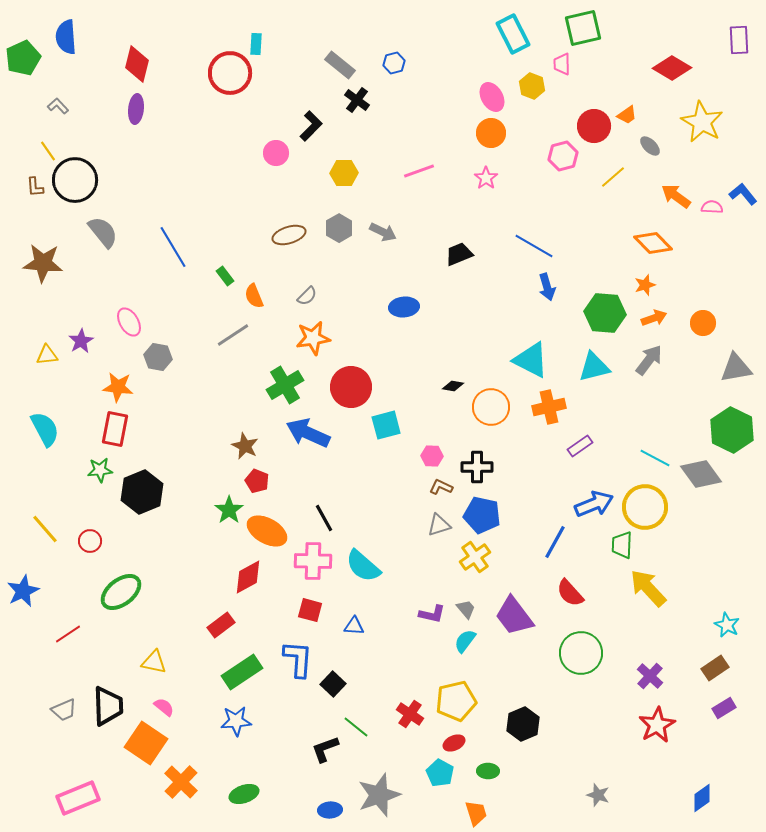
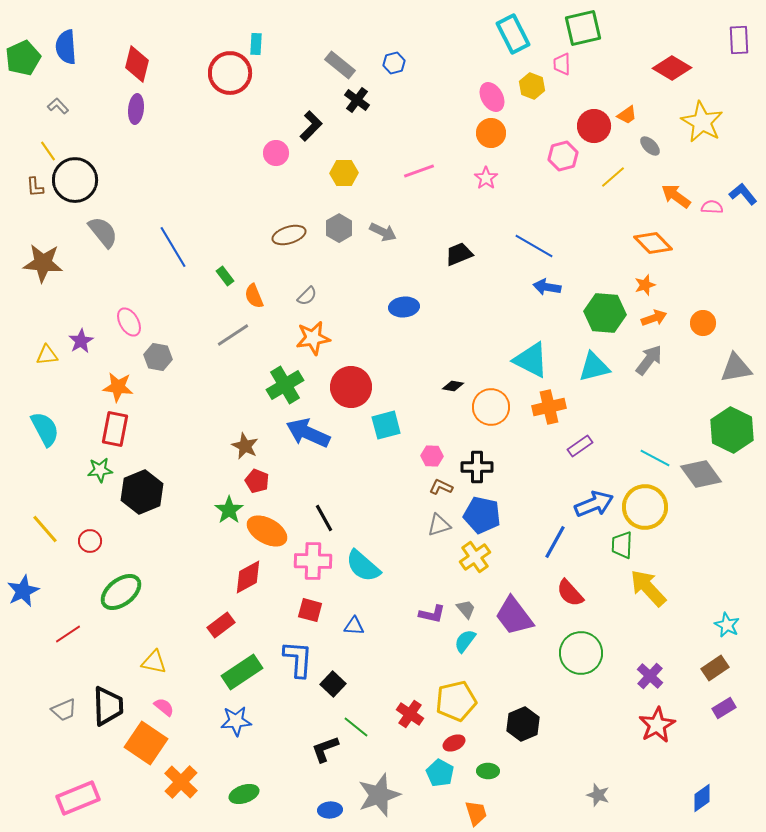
blue semicircle at (66, 37): moved 10 px down
blue arrow at (547, 287): rotated 116 degrees clockwise
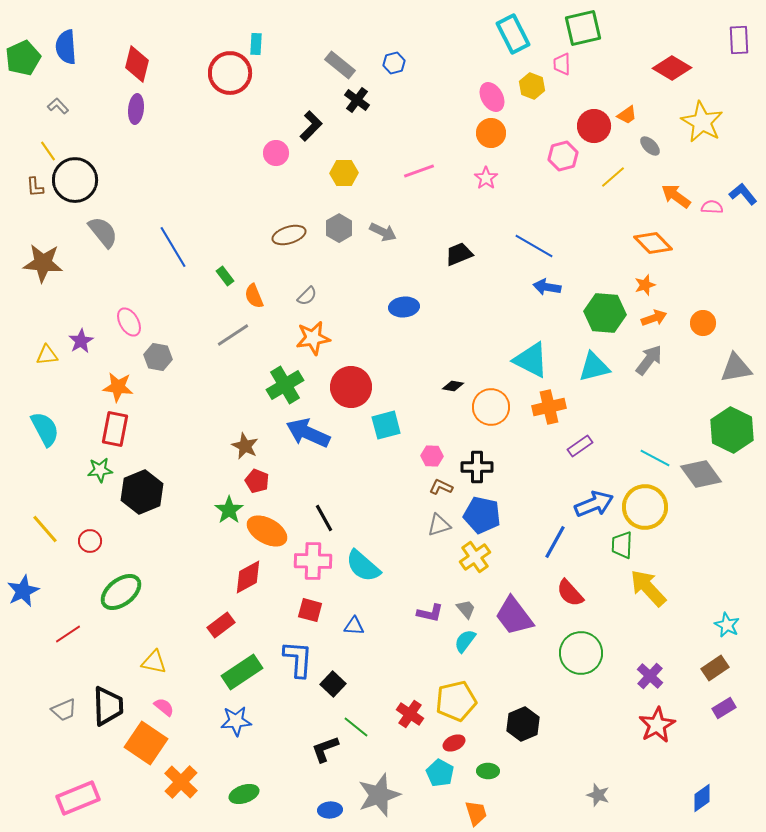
purple L-shape at (432, 614): moved 2 px left, 1 px up
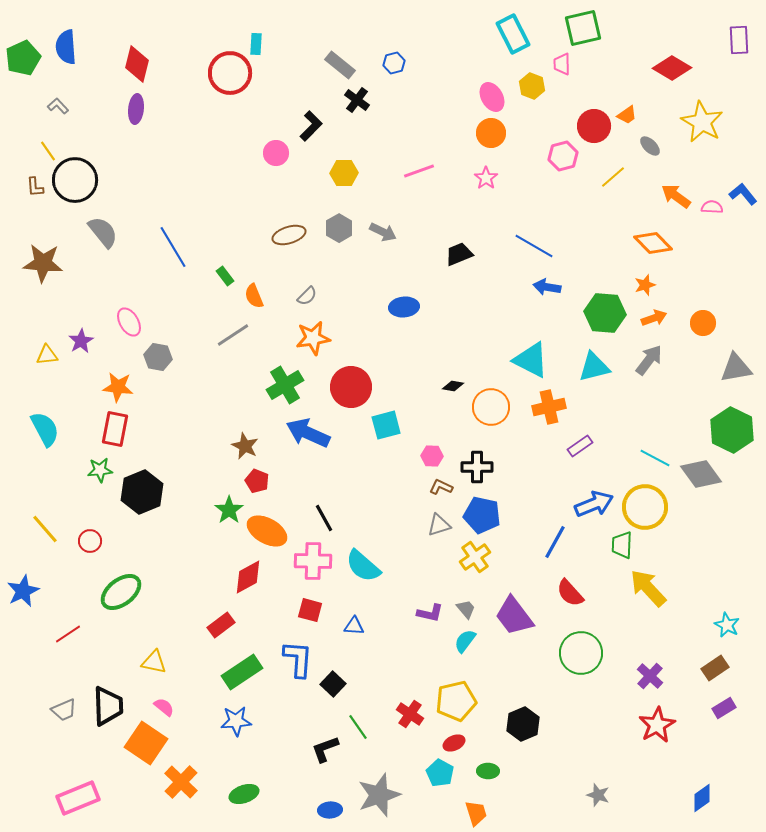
green line at (356, 727): moved 2 px right; rotated 16 degrees clockwise
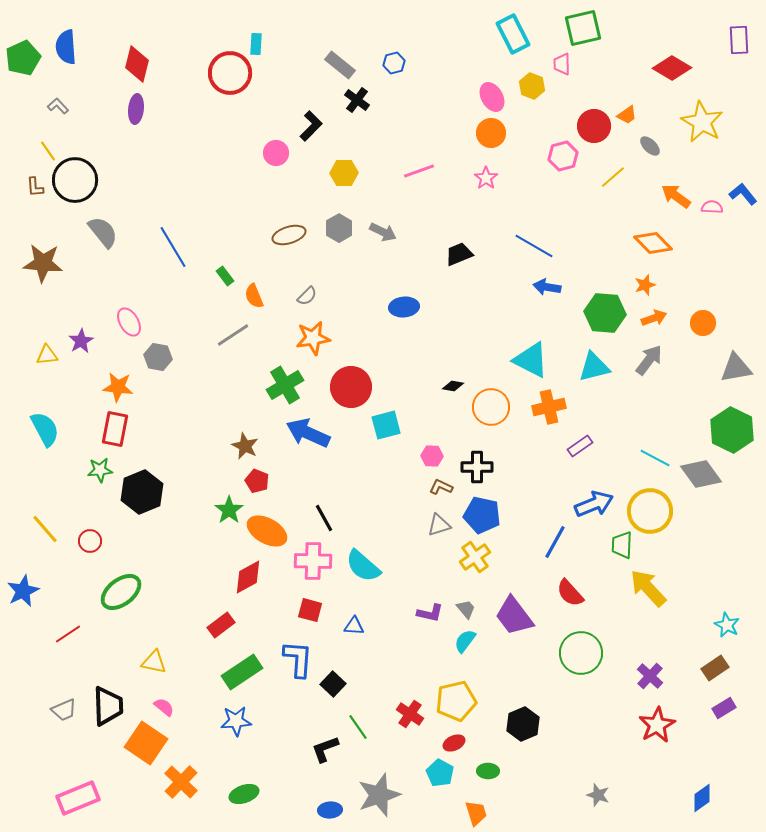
yellow circle at (645, 507): moved 5 px right, 4 px down
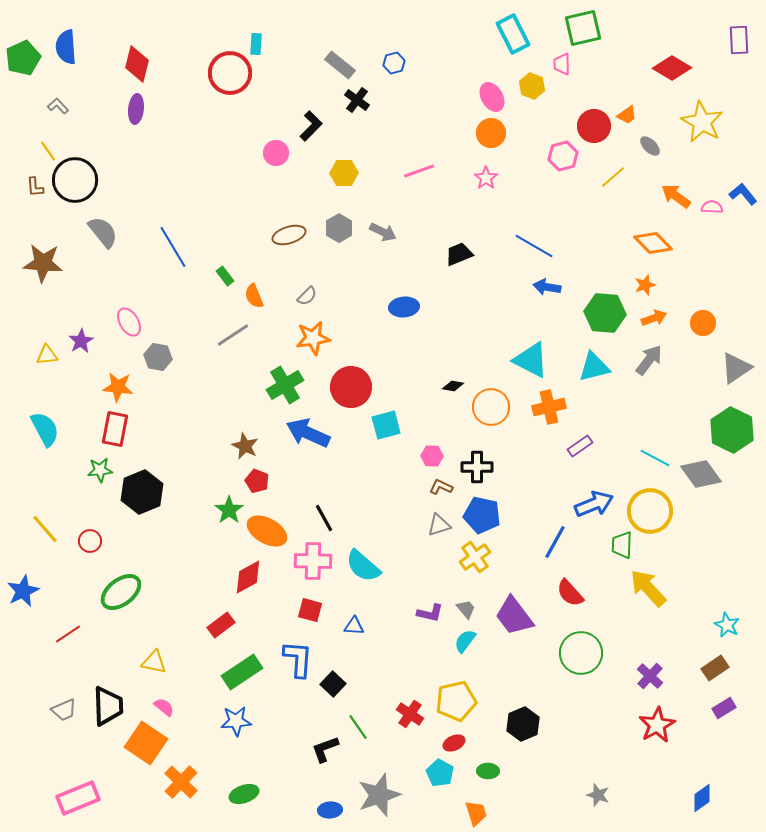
gray triangle at (736, 368): rotated 24 degrees counterclockwise
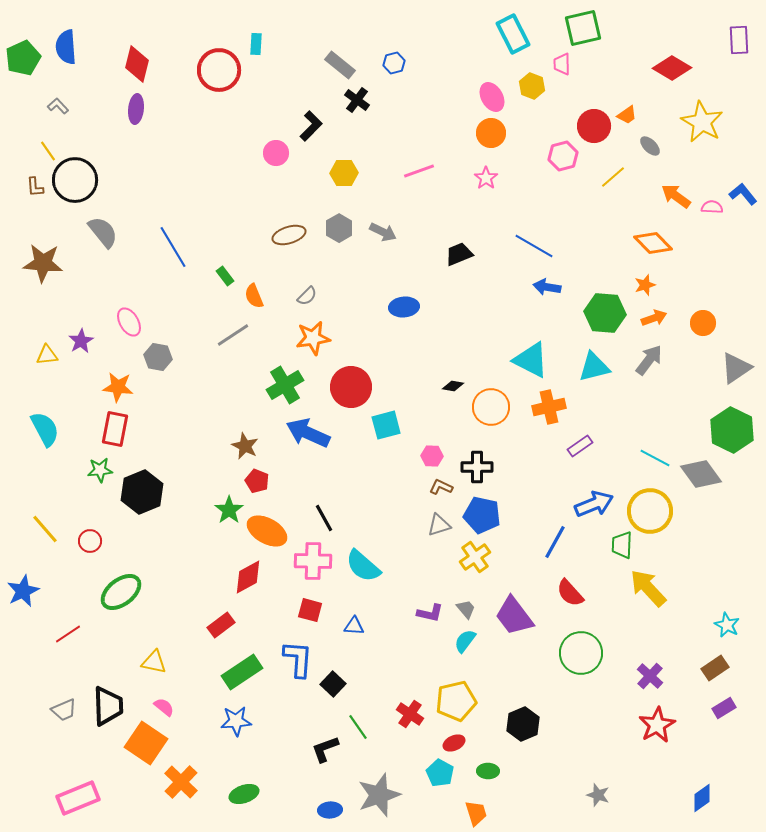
red circle at (230, 73): moved 11 px left, 3 px up
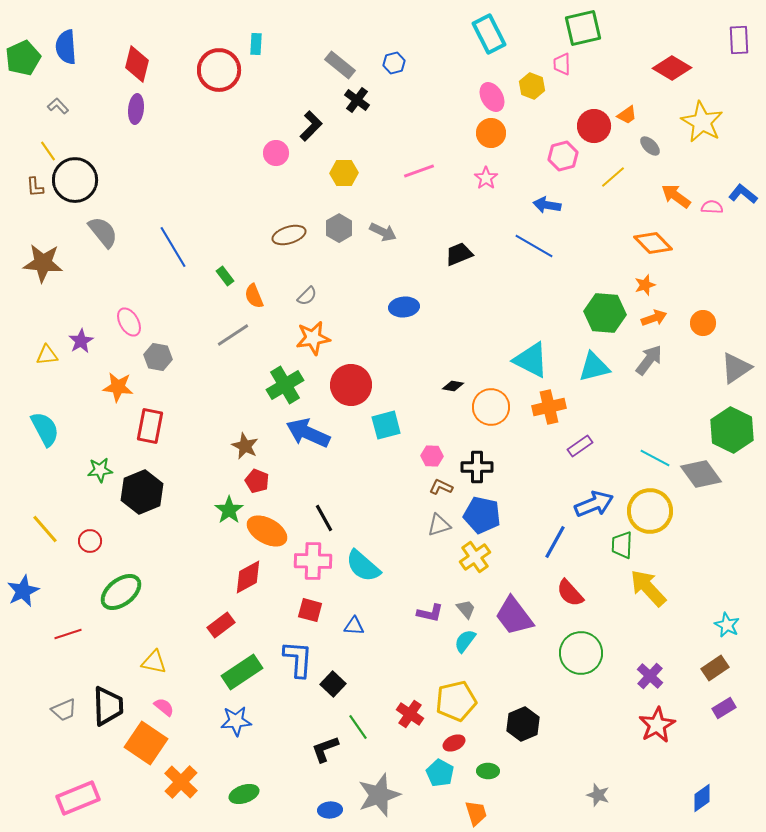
cyan rectangle at (513, 34): moved 24 px left
blue L-shape at (743, 194): rotated 12 degrees counterclockwise
blue arrow at (547, 287): moved 82 px up
red circle at (351, 387): moved 2 px up
red rectangle at (115, 429): moved 35 px right, 3 px up
red line at (68, 634): rotated 16 degrees clockwise
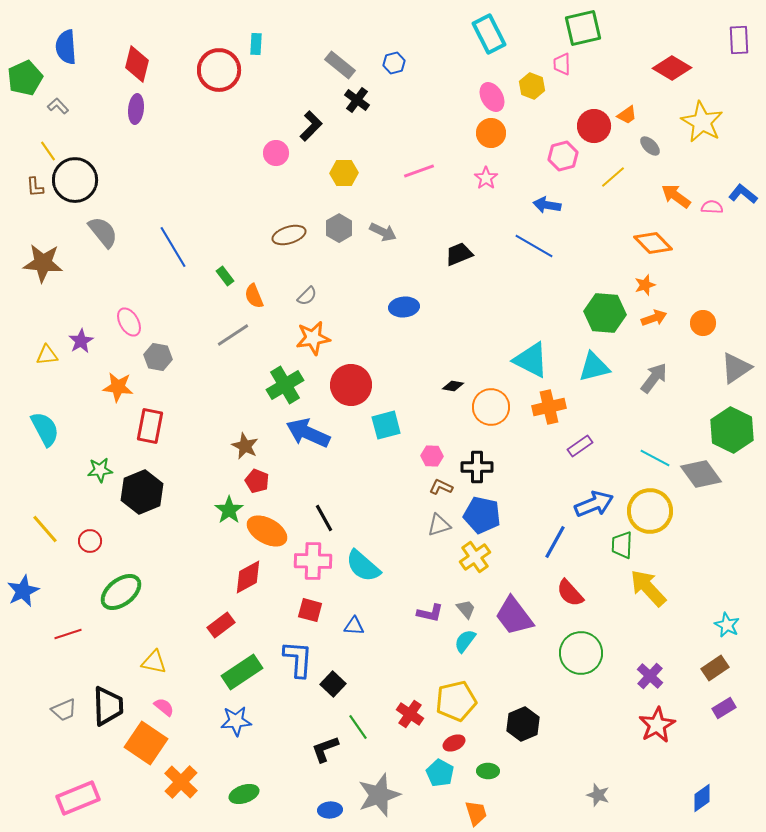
green pentagon at (23, 58): moved 2 px right, 20 px down
gray arrow at (649, 360): moved 5 px right, 18 px down
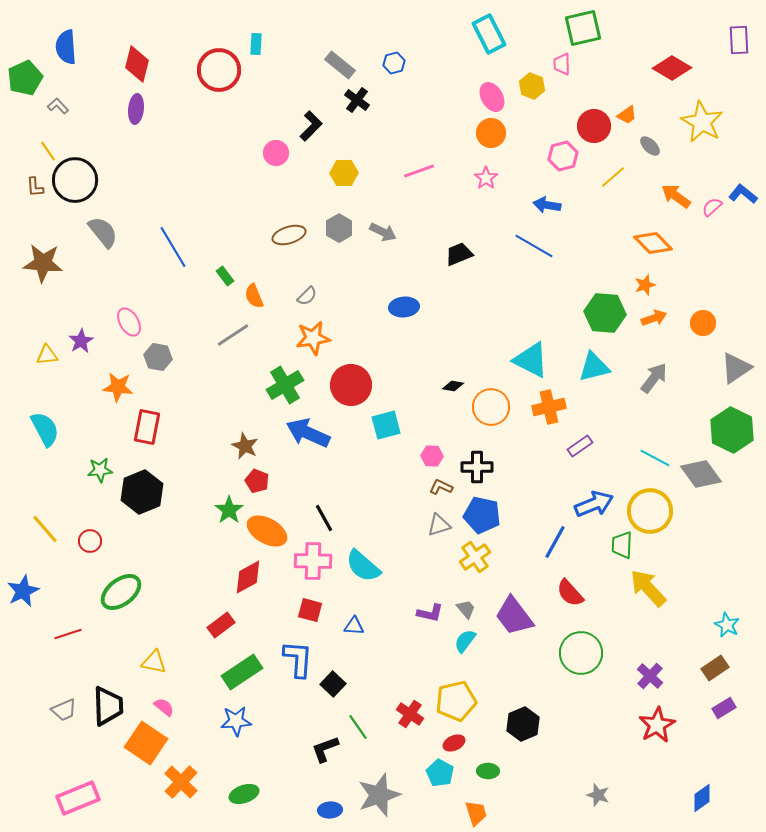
pink semicircle at (712, 207): rotated 45 degrees counterclockwise
red rectangle at (150, 426): moved 3 px left, 1 px down
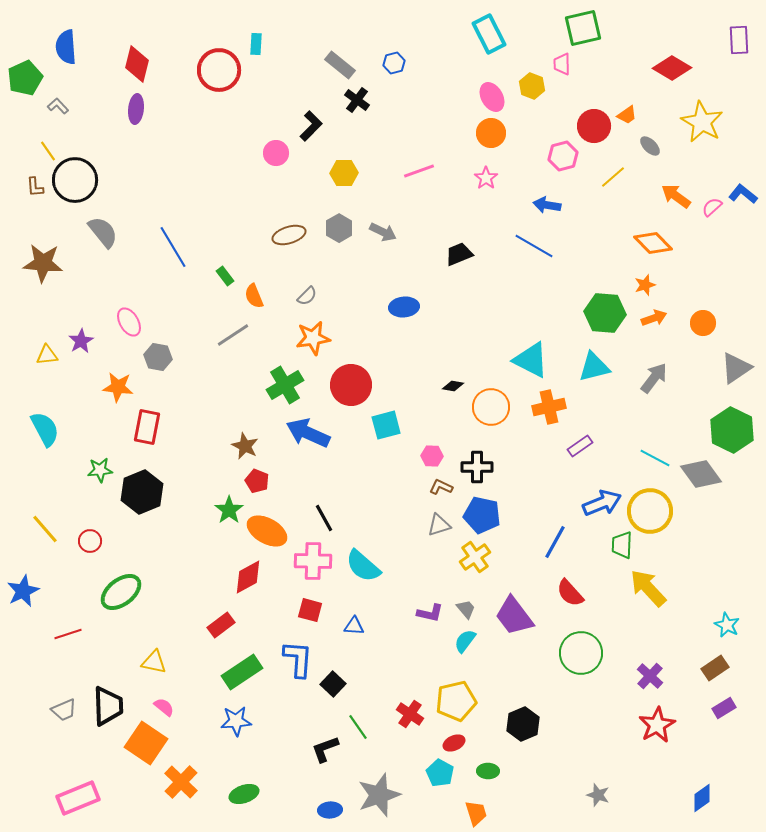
blue arrow at (594, 504): moved 8 px right, 1 px up
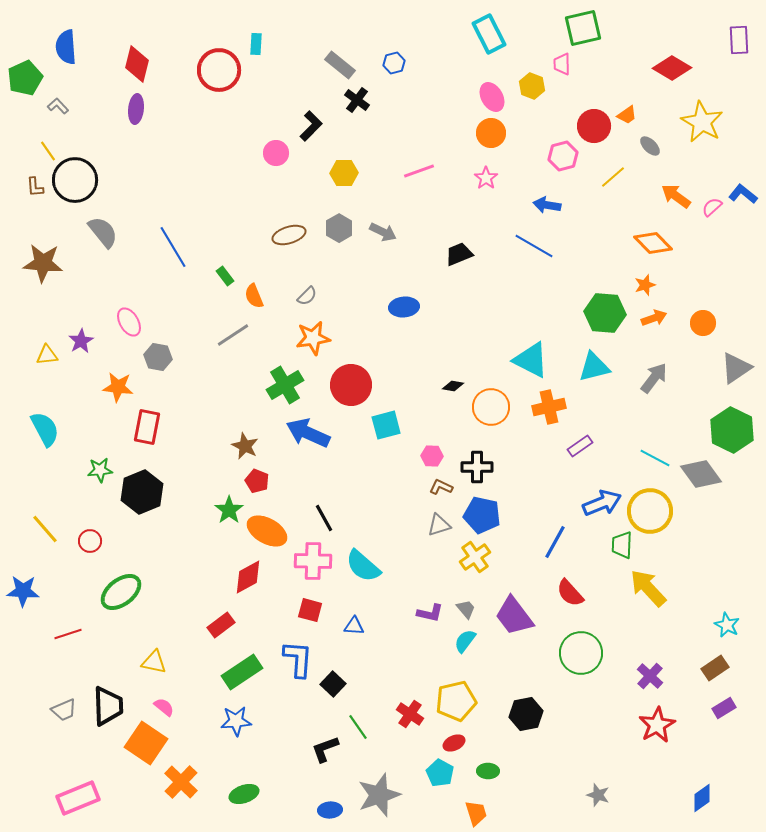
blue star at (23, 591): rotated 28 degrees clockwise
black hexagon at (523, 724): moved 3 px right, 10 px up; rotated 12 degrees clockwise
